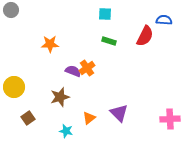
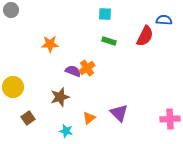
yellow circle: moved 1 px left
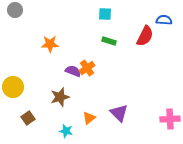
gray circle: moved 4 px right
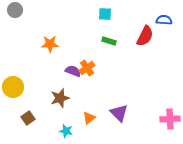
brown star: moved 1 px down
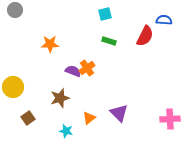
cyan square: rotated 16 degrees counterclockwise
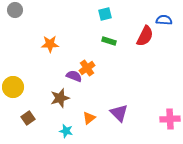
purple semicircle: moved 1 px right, 5 px down
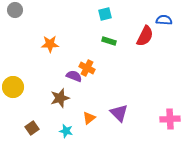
orange cross: rotated 28 degrees counterclockwise
brown square: moved 4 px right, 10 px down
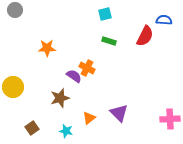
orange star: moved 3 px left, 4 px down
purple semicircle: rotated 14 degrees clockwise
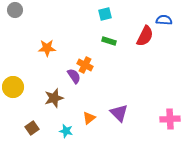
orange cross: moved 2 px left, 3 px up
purple semicircle: rotated 21 degrees clockwise
brown star: moved 6 px left
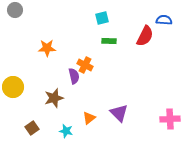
cyan square: moved 3 px left, 4 px down
green rectangle: rotated 16 degrees counterclockwise
purple semicircle: rotated 21 degrees clockwise
